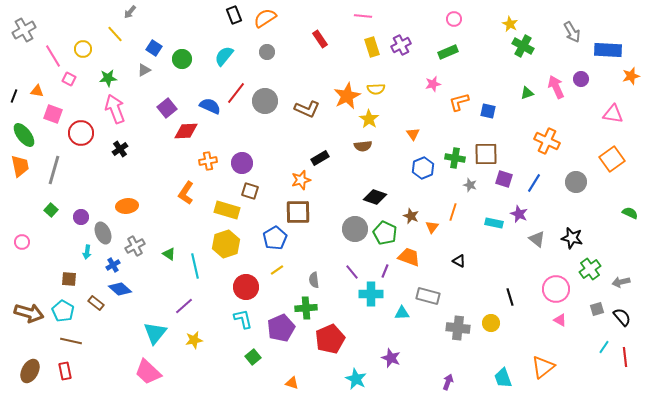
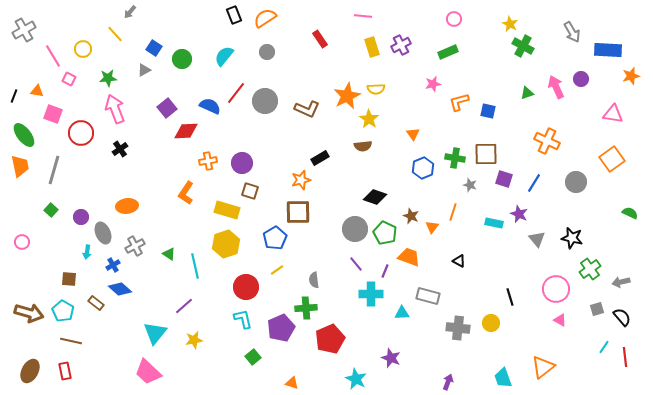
gray triangle at (537, 239): rotated 12 degrees clockwise
purple line at (352, 272): moved 4 px right, 8 px up
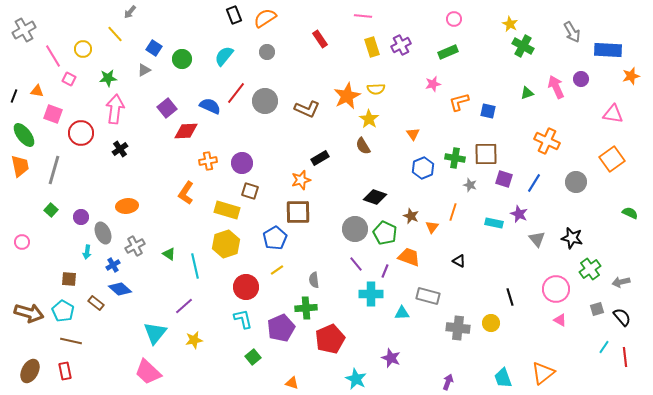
pink arrow at (115, 109): rotated 28 degrees clockwise
brown semicircle at (363, 146): rotated 66 degrees clockwise
orange triangle at (543, 367): moved 6 px down
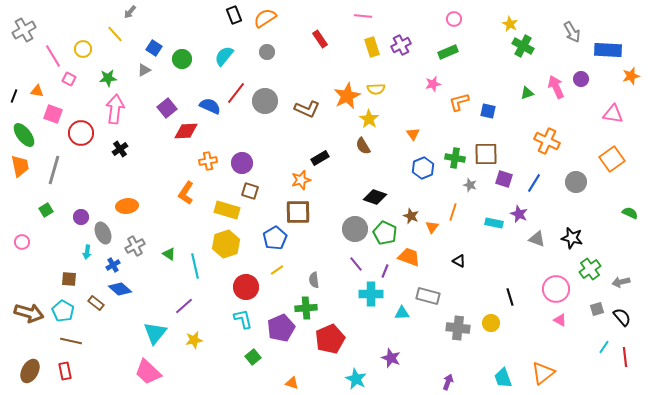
green square at (51, 210): moved 5 px left; rotated 16 degrees clockwise
gray triangle at (537, 239): rotated 30 degrees counterclockwise
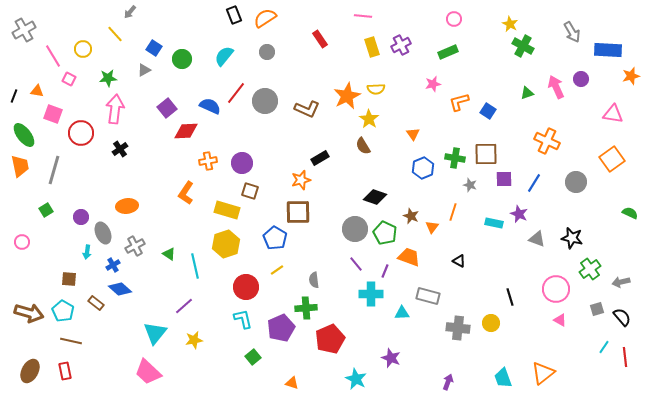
blue square at (488, 111): rotated 21 degrees clockwise
purple square at (504, 179): rotated 18 degrees counterclockwise
blue pentagon at (275, 238): rotated 10 degrees counterclockwise
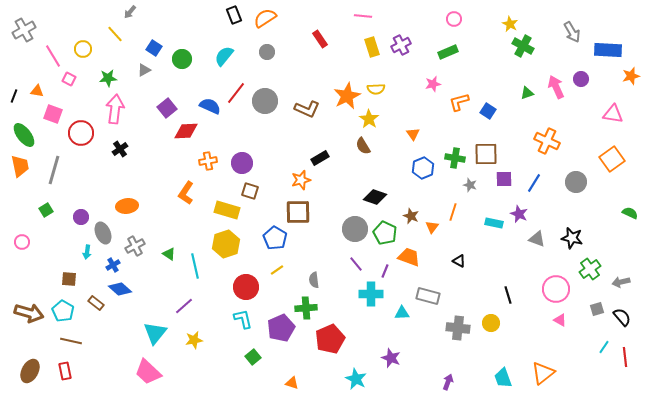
black line at (510, 297): moved 2 px left, 2 px up
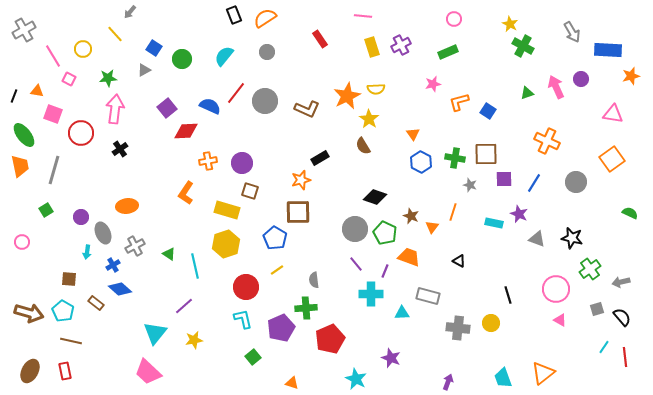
blue hexagon at (423, 168): moved 2 px left, 6 px up; rotated 10 degrees counterclockwise
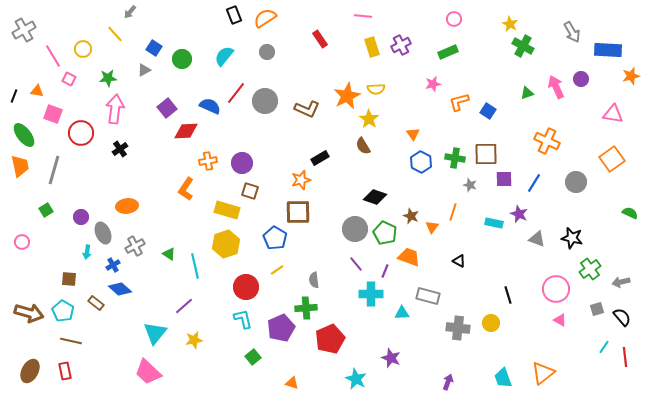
orange L-shape at (186, 193): moved 4 px up
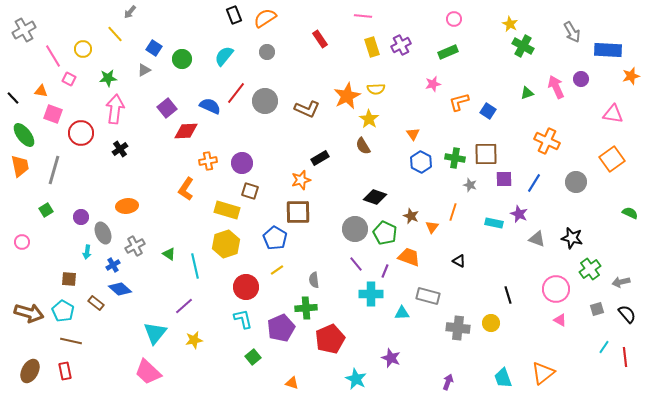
orange triangle at (37, 91): moved 4 px right
black line at (14, 96): moved 1 px left, 2 px down; rotated 64 degrees counterclockwise
black semicircle at (622, 317): moved 5 px right, 3 px up
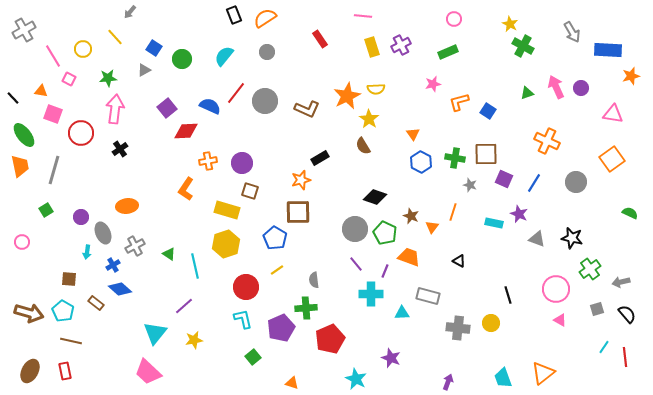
yellow line at (115, 34): moved 3 px down
purple circle at (581, 79): moved 9 px down
purple square at (504, 179): rotated 24 degrees clockwise
